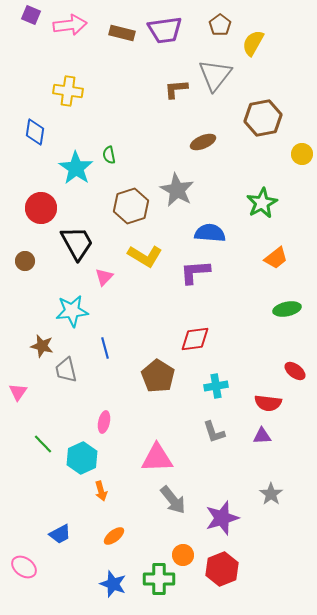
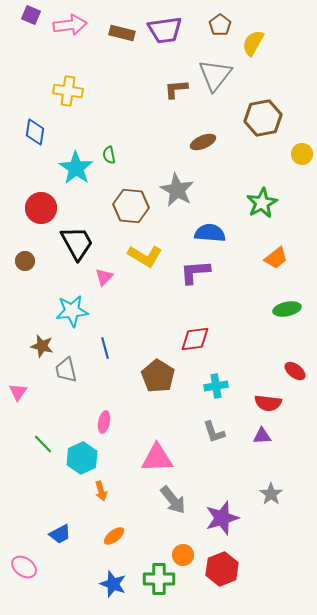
brown hexagon at (131, 206): rotated 24 degrees clockwise
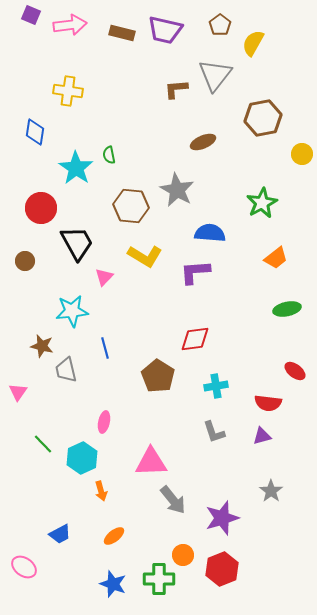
purple trapezoid at (165, 30): rotated 21 degrees clockwise
purple triangle at (262, 436): rotated 12 degrees counterclockwise
pink triangle at (157, 458): moved 6 px left, 4 px down
gray star at (271, 494): moved 3 px up
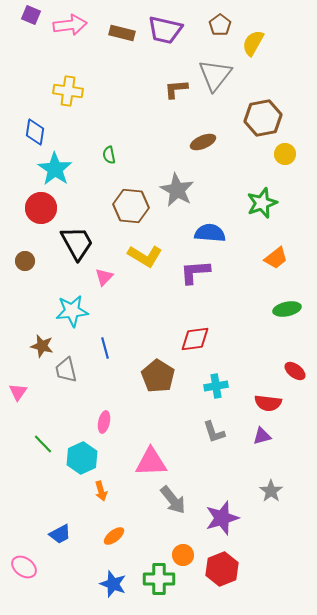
yellow circle at (302, 154): moved 17 px left
cyan star at (76, 168): moved 21 px left, 1 px down
green star at (262, 203): rotated 8 degrees clockwise
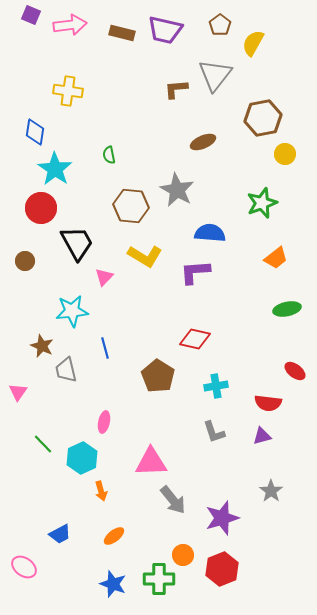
red diamond at (195, 339): rotated 20 degrees clockwise
brown star at (42, 346): rotated 10 degrees clockwise
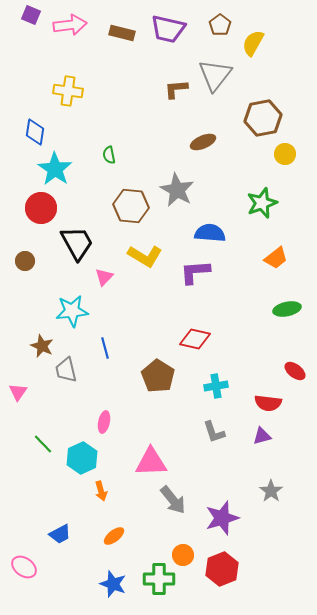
purple trapezoid at (165, 30): moved 3 px right, 1 px up
